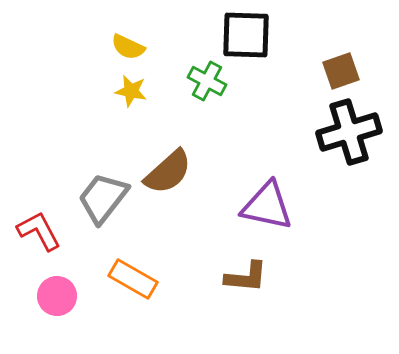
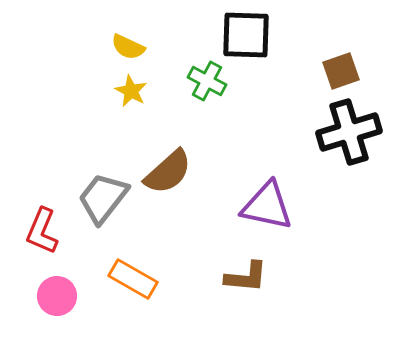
yellow star: rotated 16 degrees clockwise
red L-shape: moved 3 px right; rotated 129 degrees counterclockwise
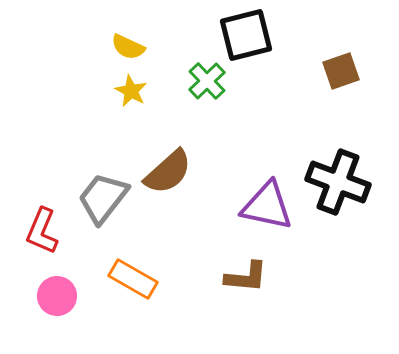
black square: rotated 16 degrees counterclockwise
green cross: rotated 18 degrees clockwise
black cross: moved 11 px left, 50 px down; rotated 38 degrees clockwise
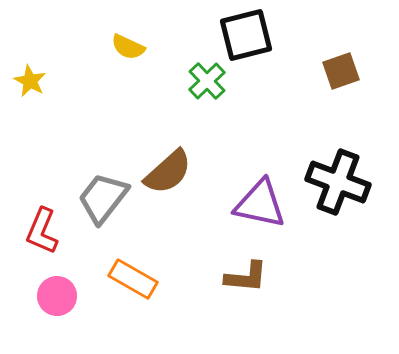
yellow star: moved 101 px left, 10 px up
purple triangle: moved 7 px left, 2 px up
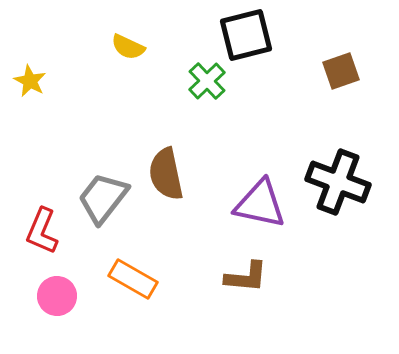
brown semicircle: moved 2 px left, 2 px down; rotated 120 degrees clockwise
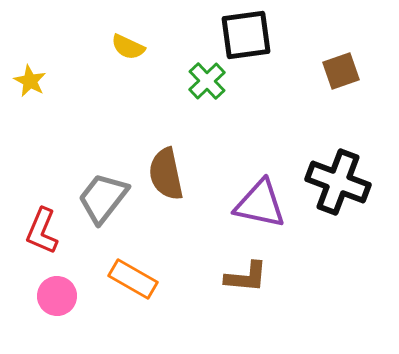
black square: rotated 6 degrees clockwise
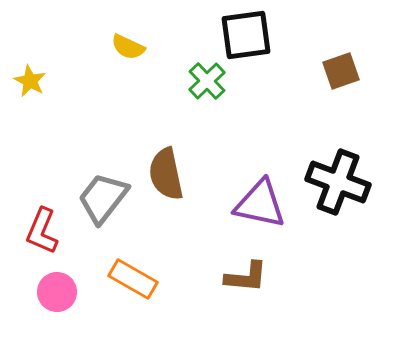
pink circle: moved 4 px up
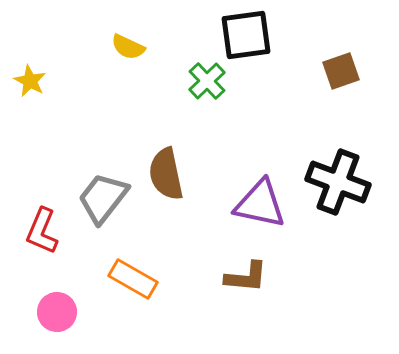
pink circle: moved 20 px down
